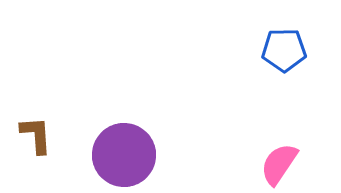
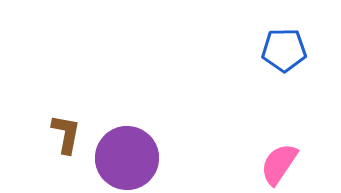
brown L-shape: moved 30 px right, 1 px up; rotated 15 degrees clockwise
purple circle: moved 3 px right, 3 px down
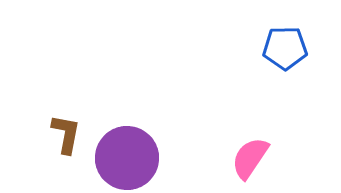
blue pentagon: moved 1 px right, 2 px up
pink semicircle: moved 29 px left, 6 px up
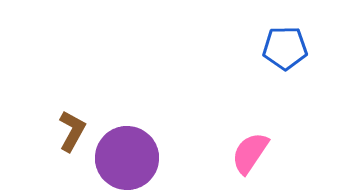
brown L-shape: moved 6 px right, 3 px up; rotated 18 degrees clockwise
pink semicircle: moved 5 px up
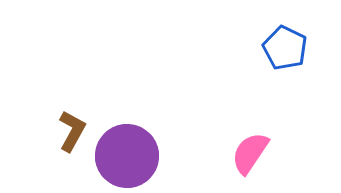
blue pentagon: rotated 27 degrees clockwise
purple circle: moved 2 px up
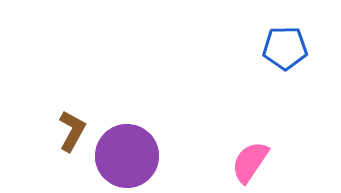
blue pentagon: rotated 27 degrees counterclockwise
pink semicircle: moved 9 px down
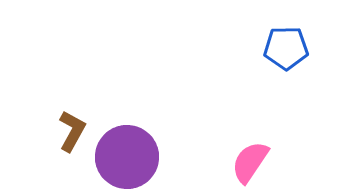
blue pentagon: moved 1 px right
purple circle: moved 1 px down
